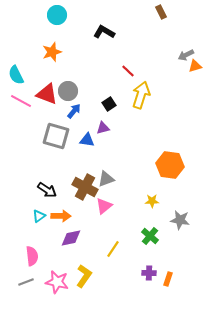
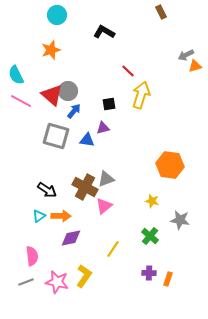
orange star: moved 1 px left, 2 px up
red triangle: moved 5 px right, 1 px down; rotated 20 degrees clockwise
black square: rotated 24 degrees clockwise
yellow star: rotated 16 degrees clockwise
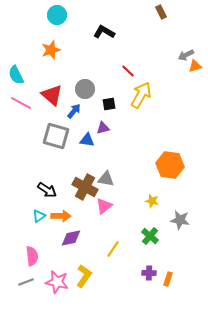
gray circle: moved 17 px right, 2 px up
yellow arrow: rotated 12 degrees clockwise
pink line: moved 2 px down
gray triangle: rotated 30 degrees clockwise
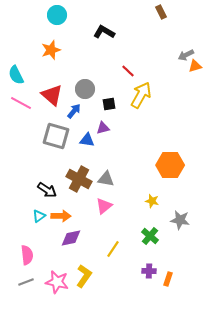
orange hexagon: rotated 8 degrees counterclockwise
brown cross: moved 6 px left, 8 px up
pink semicircle: moved 5 px left, 1 px up
purple cross: moved 2 px up
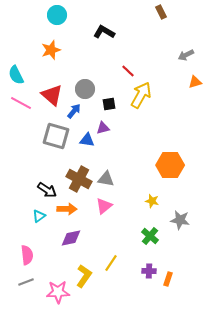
orange triangle: moved 16 px down
orange arrow: moved 6 px right, 7 px up
yellow line: moved 2 px left, 14 px down
pink star: moved 1 px right, 10 px down; rotated 15 degrees counterclockwise
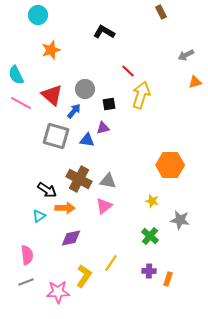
cyan circle: moved 19 px left
yellow arrow: rotated 12 degrees counterclockwise
gray triangle: moved 2 px right, 2 px down
orange arrow: moved 2 px left, 1 px up
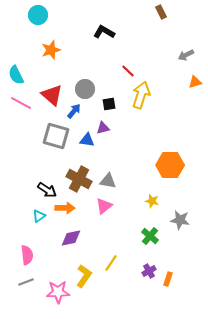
purple cross: rotated 32 degrees counterclockwise
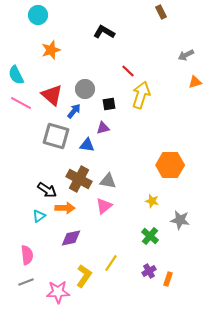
blue triangle: moved 5 px down
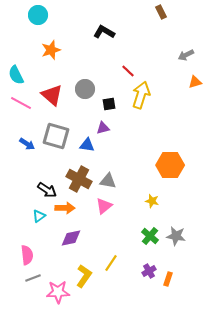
blue arrow: moved 47 px left, 33 px down; rotated 84 degrees clockwise
gray star: moved 4 px left, 16 px down
gray line: moved 7 px right, 4 px up
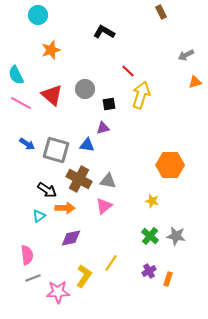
gray square: moved 14 px down
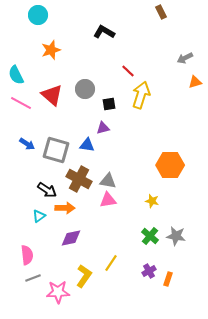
gray arrow: moved 1 px left, 3 px down
pink triangle: moved 4 px right, 6 px up; rotated 30 degrees clockwise
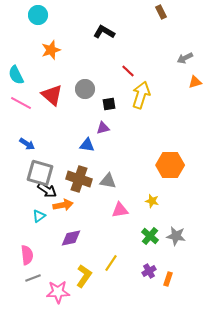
gray square: moved 16 px left, 23 px down
brown cross: rotated 10 degrees counterclockwise
pink triangle: moved 12 px right, 10 px down
orange arrow: moved 2 px left, 3 px up; rotated 12 degrees counterclockwise
